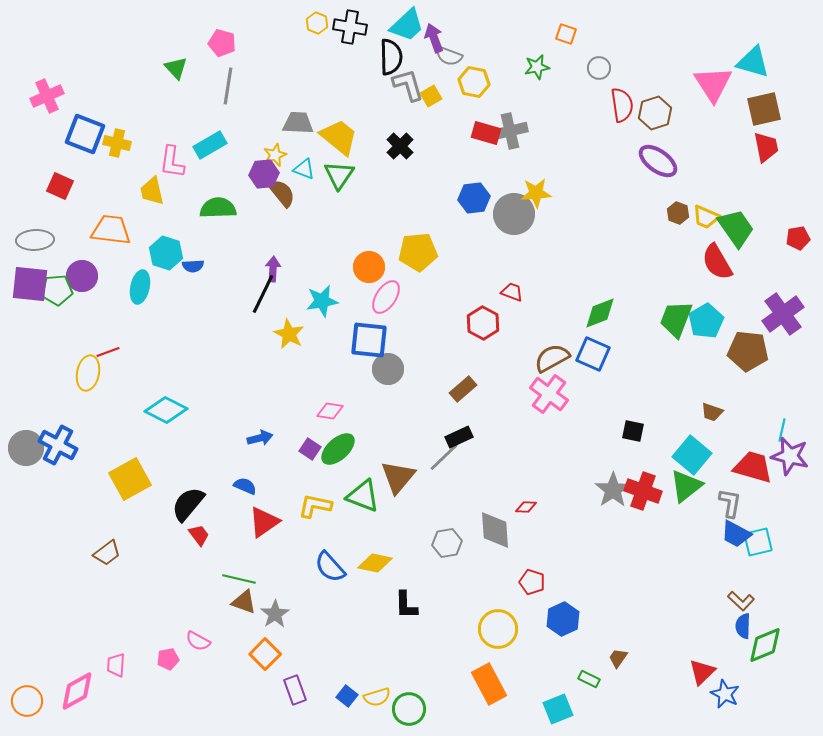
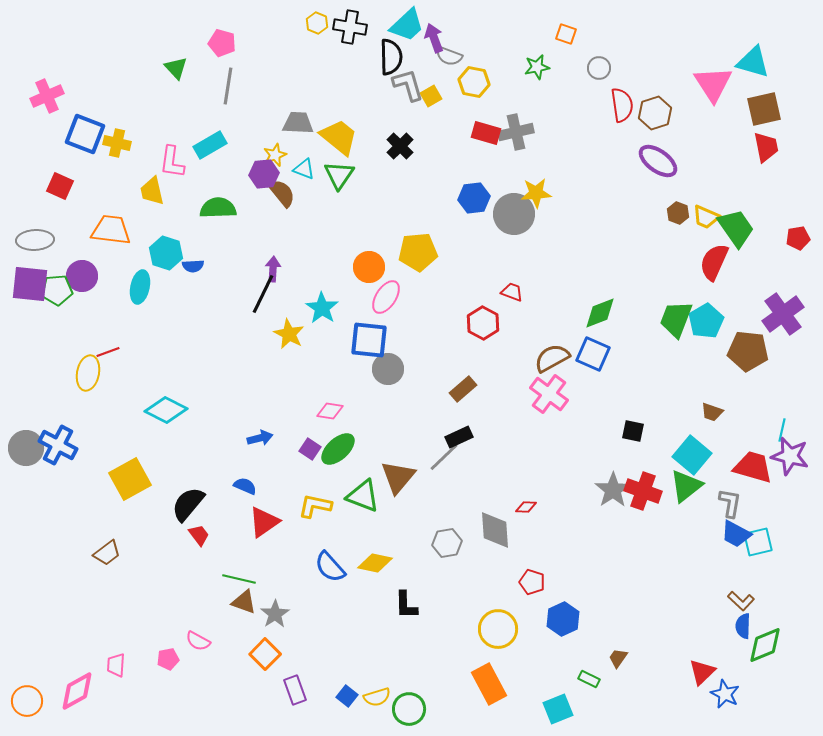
gray cross at (510, 131): moved 6 px right, 1 px down
red semicircle at (717, 262): moved 3 px left; rotated 54 degrees clockwise
cyan star at (322, 301): moved 7 px down; rotated 28 degrees counterclockwise
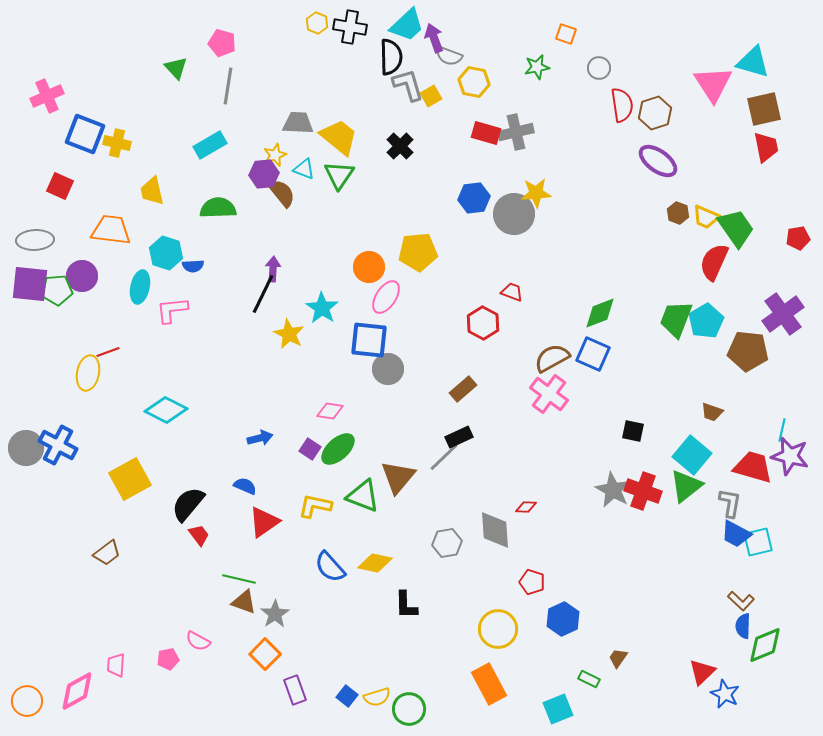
pink L-shape at (172, 162): moved 148 px down; rotated 76 degrees clockwise
gray star at (613, 490): rotated 9 degrees counterclockwise
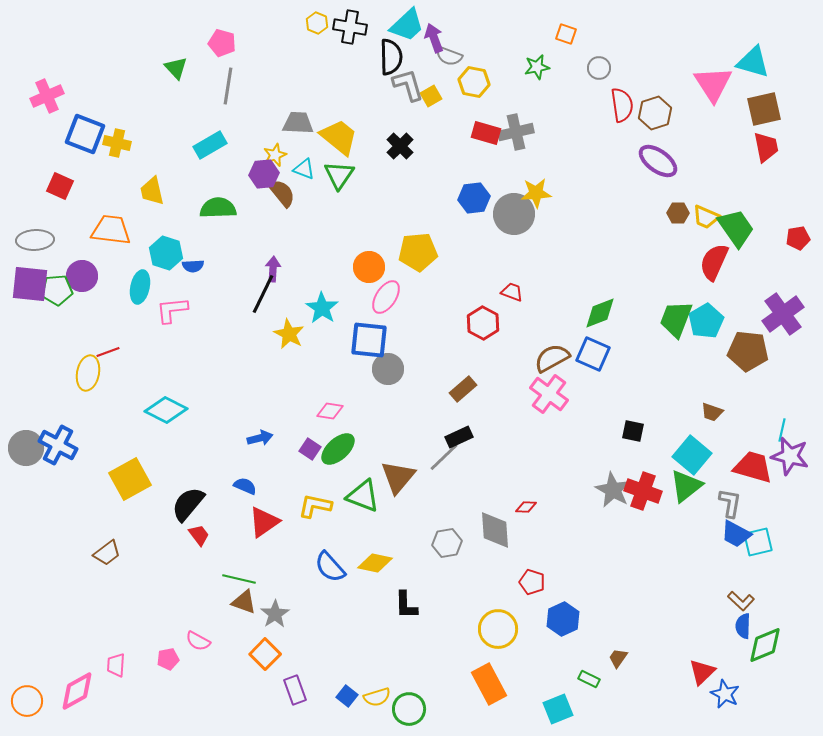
brown hexagon at (678, 213): rotated 20 degrees counterclockwise
